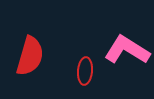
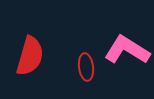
red ellipse: moved 1 px right, 4 px up; rotated 12 degrees counterclockwise
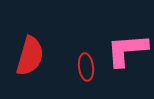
pink L-shape: rotated 36 degrees counterclockwise
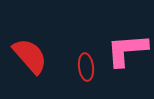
red semicircle: rotated 57 degrees counterclockwise
